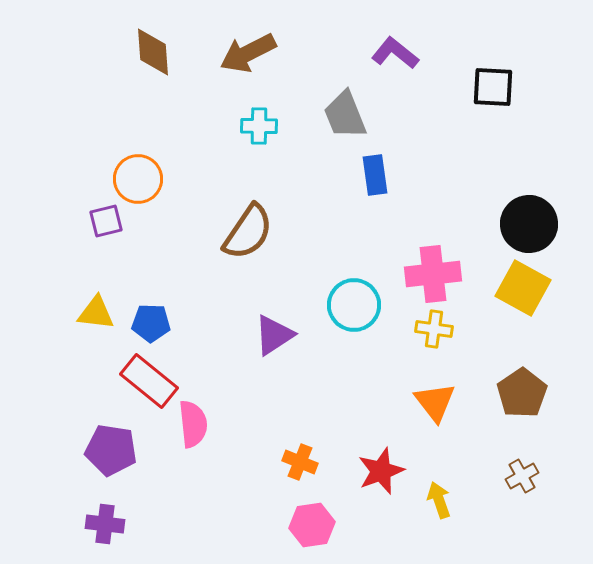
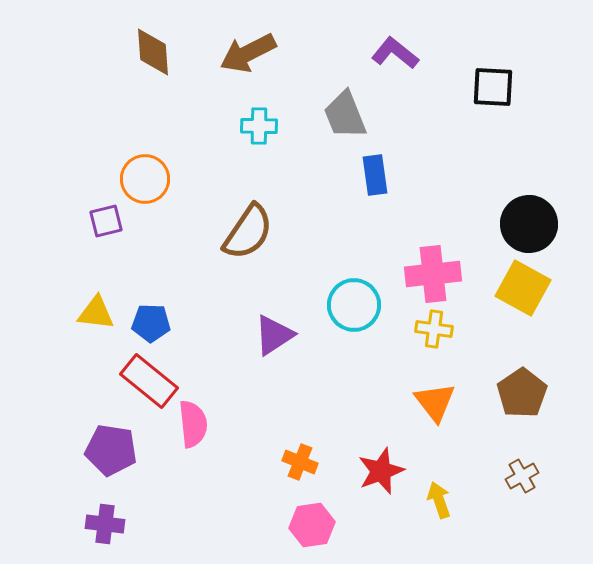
orange circle: moved 7 px right
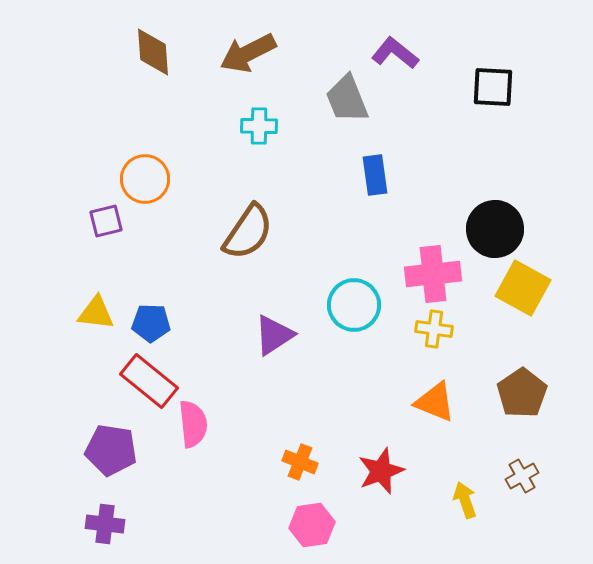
gray trapezoid: moved 2 px right, 16 px up
black circle: moved 34 px left, 5 px down
orange triangle: rotated 30 degrees counterclockwise
yellow arrow: moved 26 px right
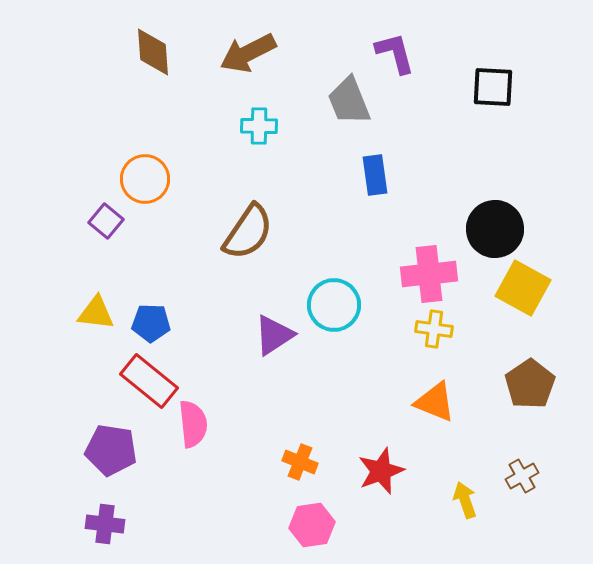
purple L-shape: rotated 36 degrees clockwise
gray trapezoid: moved 2 px right, 2 px down
purple square: rotated 36 degrees counterclockwise
pink cross: moved 4 px left
cyan circle: moved 20 px left
brown pentagon: moved 8 px right, 9 px up
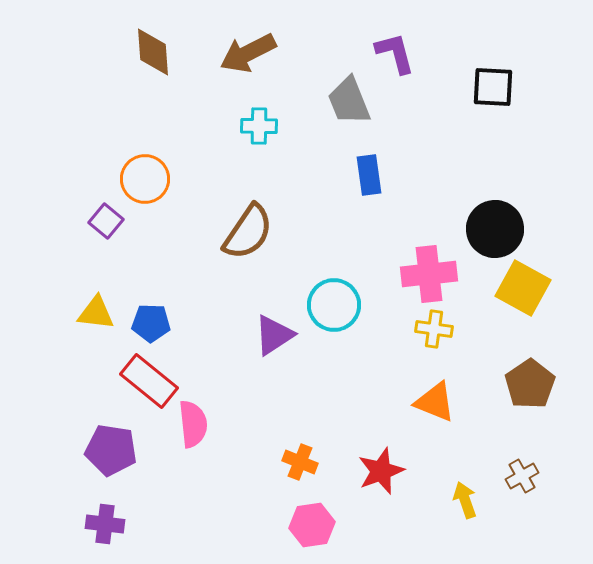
blue rectangle: moved 6 px left
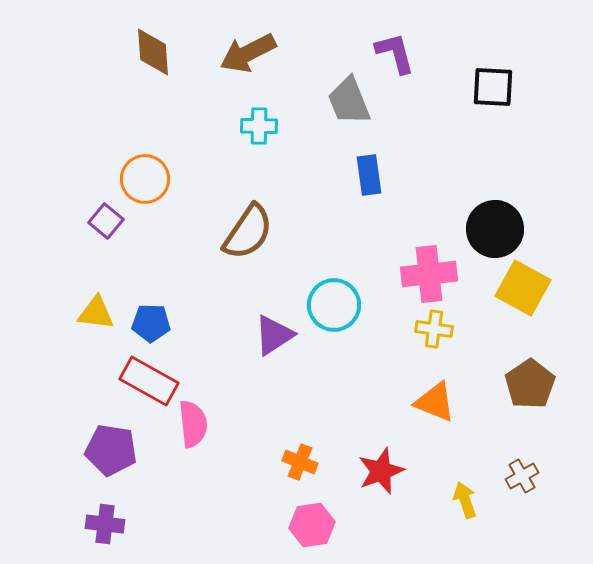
red rectangle: rotated 10 degrees counterclockwise
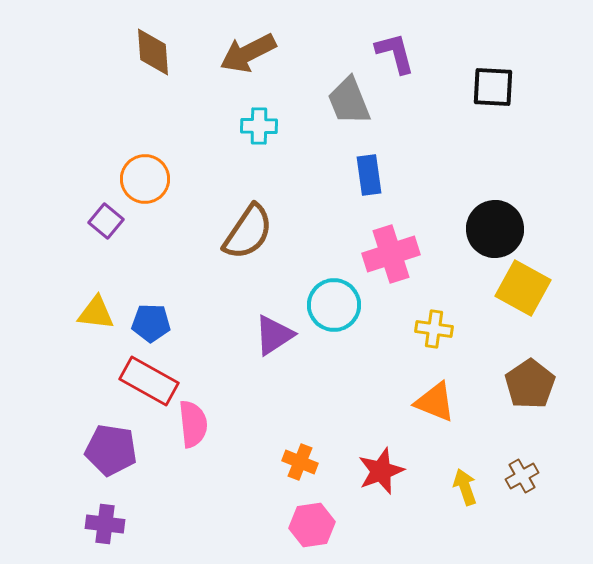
pink cross: moved 38 px left, 20 px up; rotated 12 degrees counterclockwise
yellow arrow: moved 13 px up
